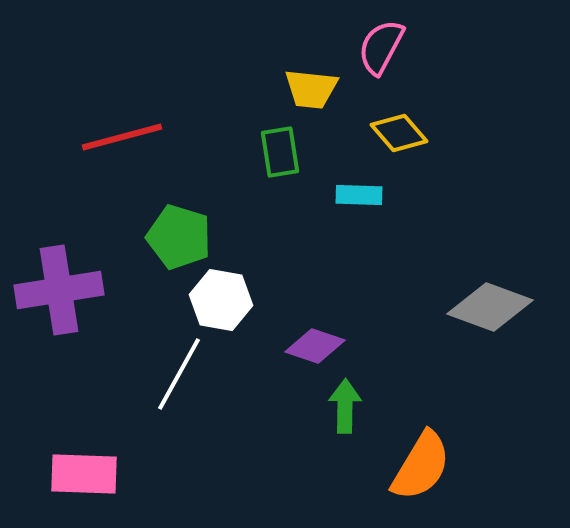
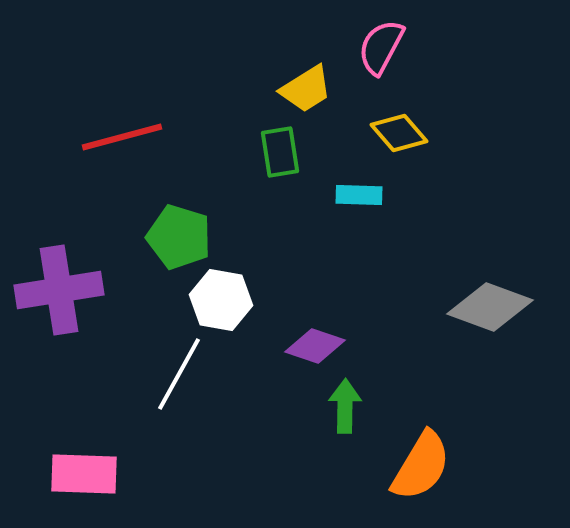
yellow trapezoid: moved 5 px left; rotated 38 degrees counterclockwise
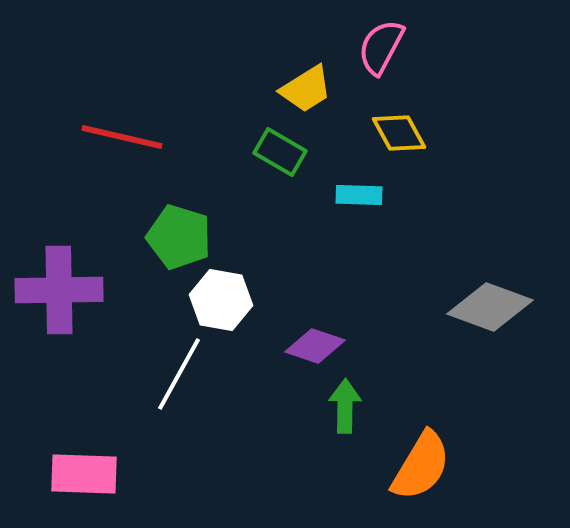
yellow diamond: rotated 12 degrees clockwise
red line: rotated 28 degrees clockwise
green rectangle: rotated 51 degrees counterclockwise
purple cross: rotated 8 degrees clockwise
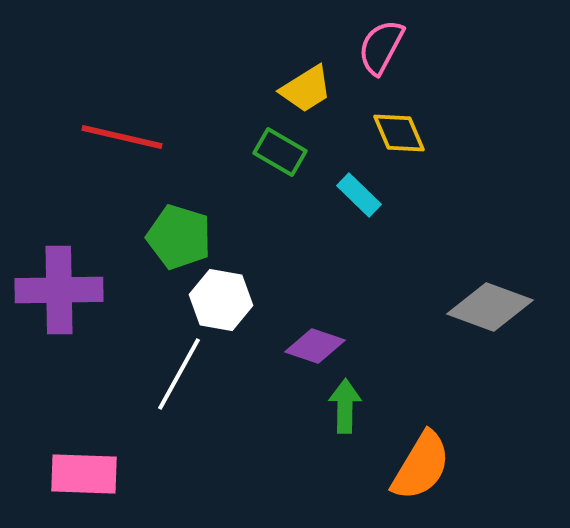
yellow diamond: rotated 6 degrees clockwise
cyan rectangle: rotated 42 degrees clockwise
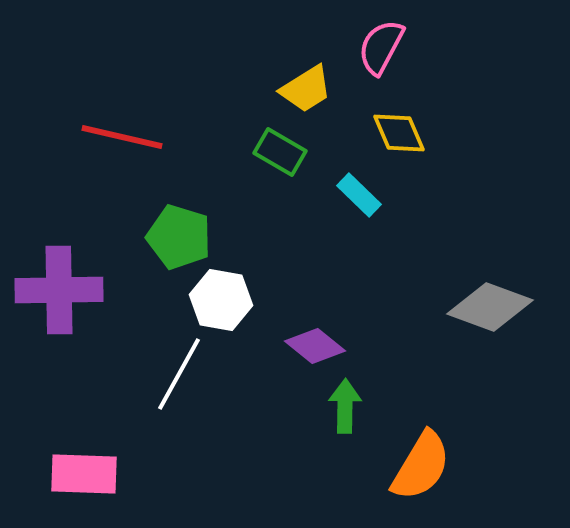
purple diamond: rotated 20 degrees clockwise
